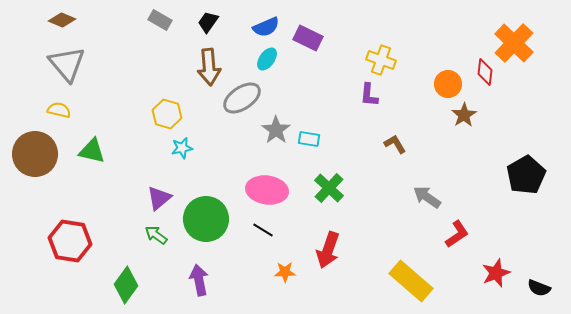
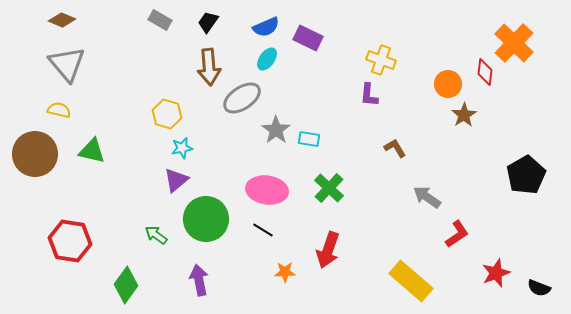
brown L-shape: moved 4 px down
purple triangle: moved 17 px right, 18 px up
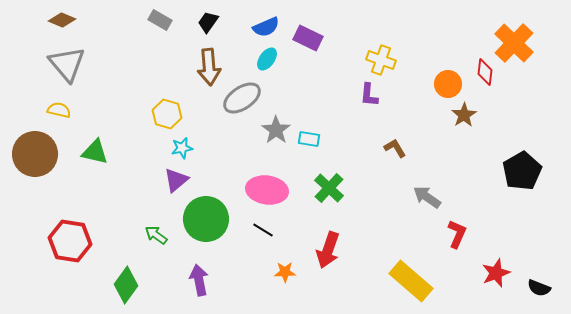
green triangle: moved 3 px right, 1 px down
black pentagon: moved 4 px left, 4 px up
red L-shape: rotated 32 degrees counterclockwise
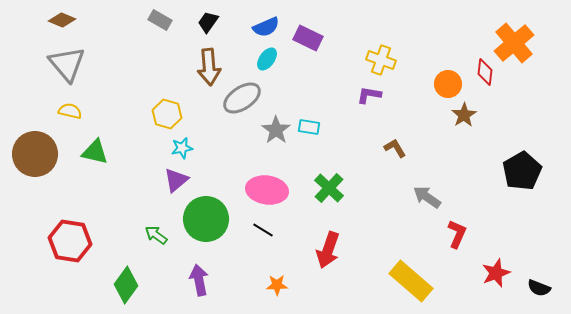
orange cross: rotated 6 degrees clockwise
purple L-shape: rotated 95 degrees clockwise
yellow semicircle: moved 11 px right, 1 px down
cyan rectangle: moved 12 px up
orange star: moved 8 px left, 13 px down
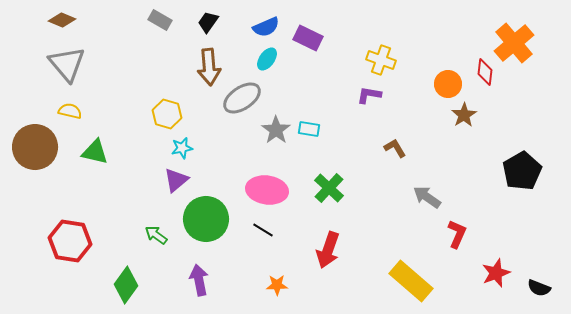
cyan rectangle: moved 2 px down
brown circle: moved 7 px up
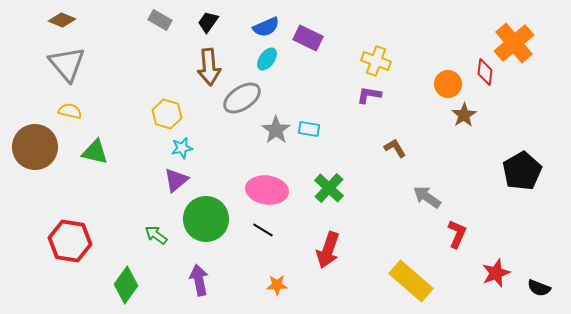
yellow cross: moved 5 px left, 1 px down
